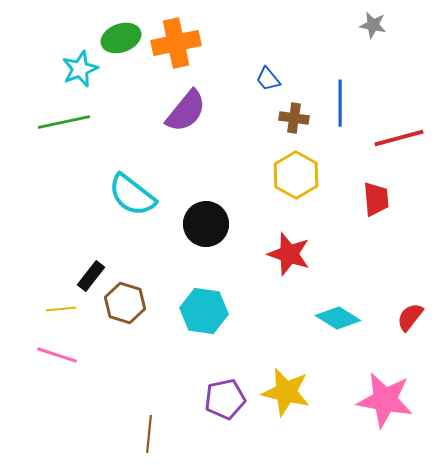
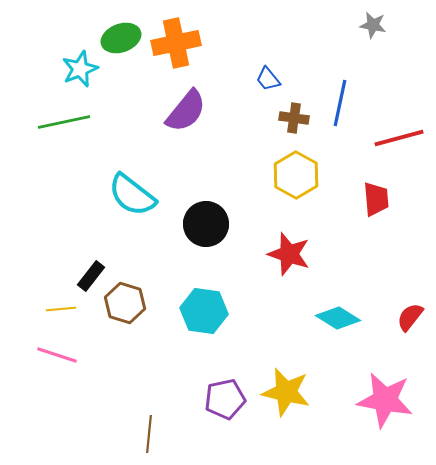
blue line: rotated 12 degrees clockwise
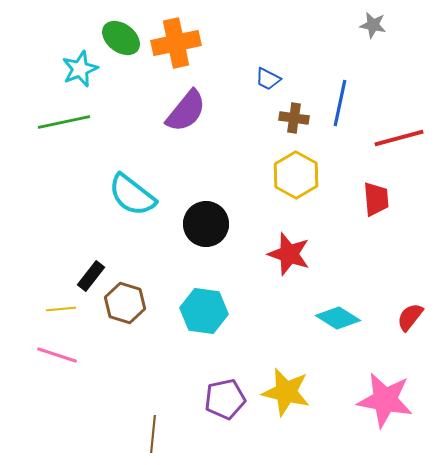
green ellipse: rotated 57 degrees clockwise
blue trapezoid: rotated 24 degrees counterclockwise
brown line: moved 4 px right
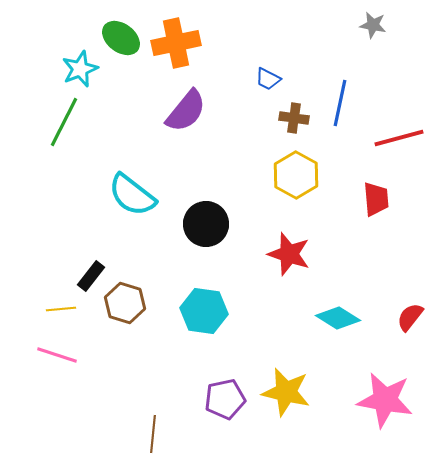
green line: rotated 51 degrees counterclockwise
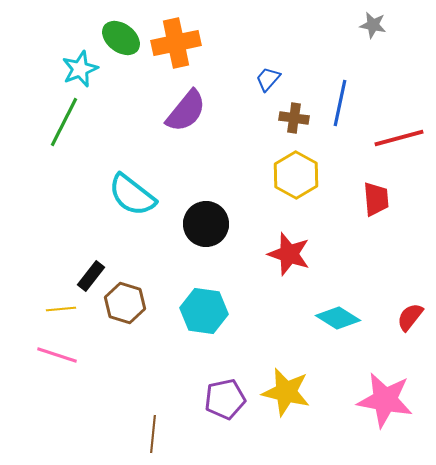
blue trapezoid: rotated 104 degrees clockwise
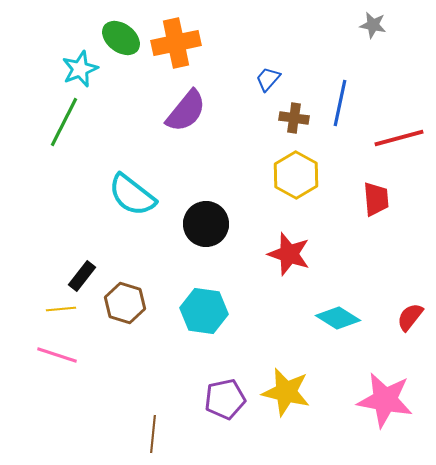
black rectangle: moved 9 px left
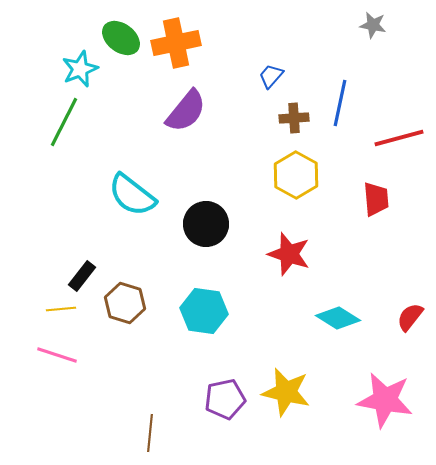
blue trapezoid: moved 3 px right, 3 px up
brown cross: rotated 12 degrees counterclockwise
brown line: moved 3 px left, 1 px up
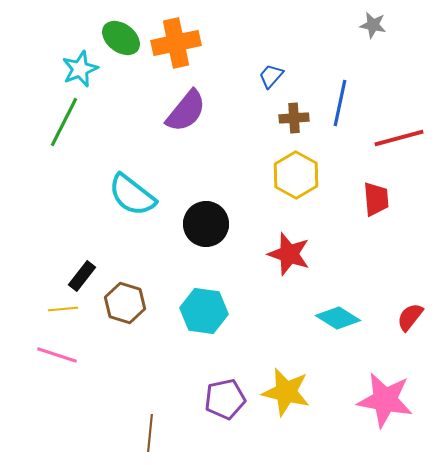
yellow line: moved 2 px right
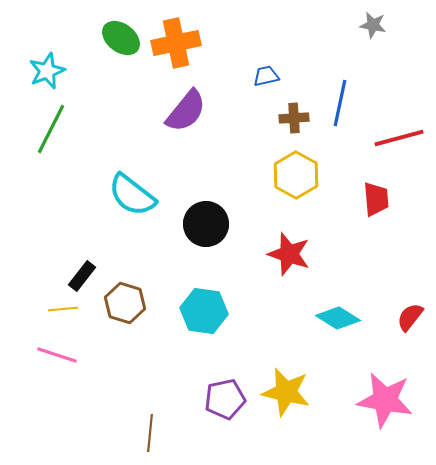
cyan star: moved 33 px left, 2 px down
blue trapezoid: moved 5 px left; rotated 36 degrees clockwise
green line: moved 13 px left, 7 px down
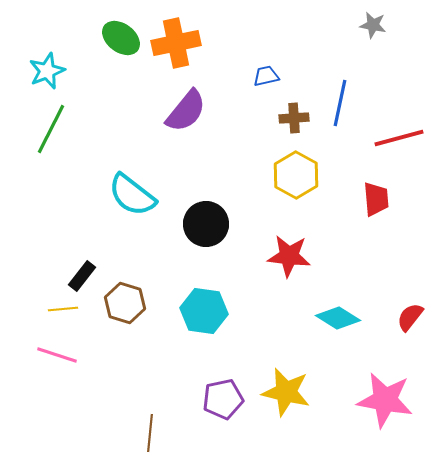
red star: moved 2 px down; rotated 12 degrees counterclockwise
purple pentagon: moved 2 px left
